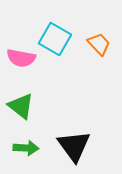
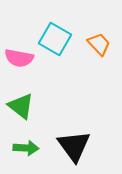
pink semicircle: moved 2 px left
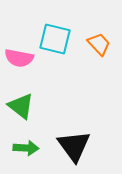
cyan square: rotated 16 degrees counterclockwise
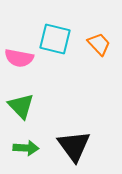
green triangle: rotated 8 degrees clockwise
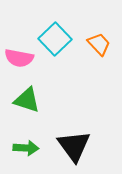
cyan square: rotated 32 degrees clockwise
green triangle: moved 6 px right, 6 px up; rotated 28 degrees counterclockwise
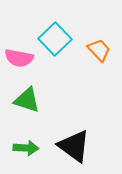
orange trapezoid: moved 6 px down
black triangle: rotated 18 degrees counterclockwise
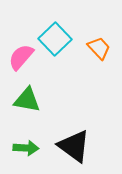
orange trapezoid: moved 2 px up
pink semicircle: moved 2 px right, 1 px up; rotated 120 degrees clockwise
green triangle: rotated 8 degrees counterclockwise
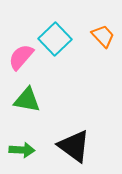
orange trapezoid: moved 4 px right, 12 px up
green arrow: moved 4 px left, 2 px down
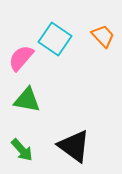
cyan square: rotated 12 degrees counterclockwise
pink semicircle: moved 1 px down
green arrow: rotated 45 degrees clockwise
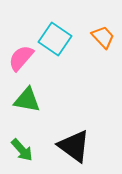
orange trapezoid: moved 1 px down
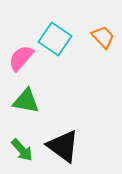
green triangle: moved 1 px left, 1 px down
black triangle: moved 11 px left
